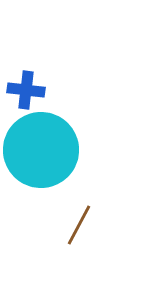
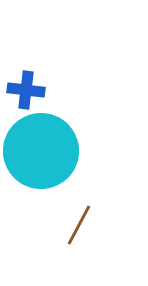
cyan circle: moved 1 px down
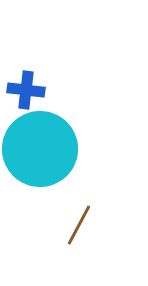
cyan circle: moved 1 px left, 2 px up
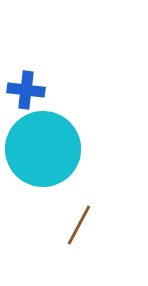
cyan circle: moved 3 px right
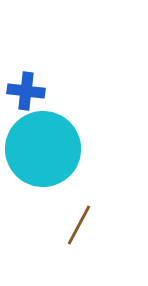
blue cross: moved 1 px down
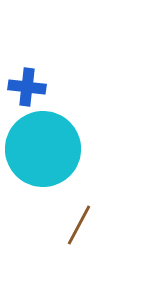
blue cross: moved 1 px right, 4 px up
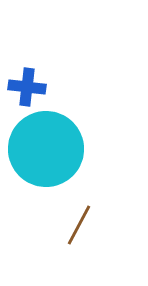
cyan circle: moved 3 px right
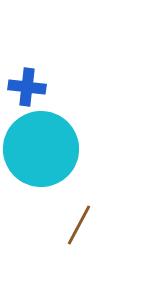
cyan circle: moved 5 px left
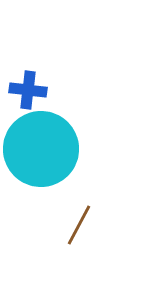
blue cross: moved 1 px right, 3 px down
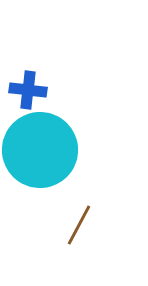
cyan circle: moved 1 px left, 1 px down
